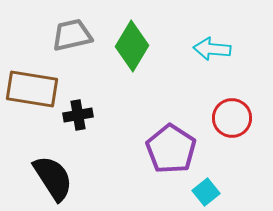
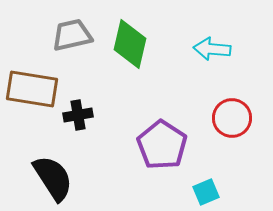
green diamond: moved 2 px left, 2 px up; rotated 18 degrees counterclockwise
purple pentagon: moved 9 px left, 4 px up
cyan square: rotated 16 degrees clockwise
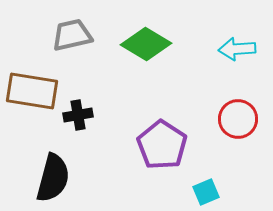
green diamond: moved 16 px right; rotated 72 degrees counterclockwise
cyan arrow: moved 25 px right; rotated 9 degrees counterclockwise
brown rectangle: moved 2 px down
red circle: moved 6 px right, 1 px down
black semicircle: rotated 48 degrees clockwise
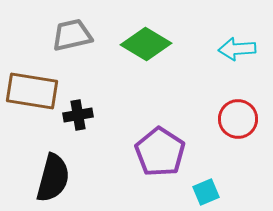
purple pentagon: moved 2 px left, 7 px down
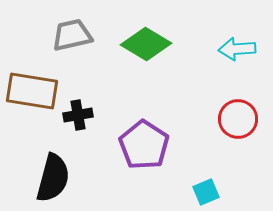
purple pentagon: moved 16 px left, 7 px up
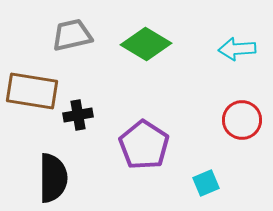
red circle: moved 4 px right, 1 px down
black semicircle: rotated 15 degrees counterclockwise
cyan square: moved 9 px up
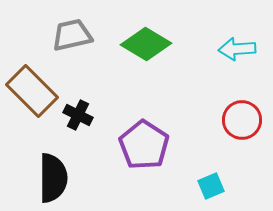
brown rectangle: rotated 36 degrees clockwise
black cross: rotated 36 degrees clockwise
cyan square: moved 5 px right, 3 px down
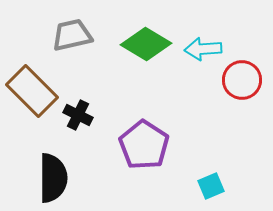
cyan arrow: moved 34 px left
red circle: moved 40 px up
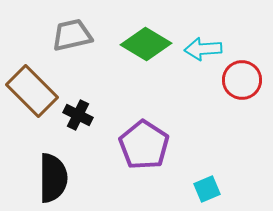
cyan square: moved 4 px left, 3 px down
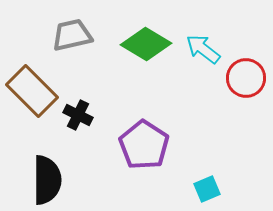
cyan arrow: rotated 42 degrees clockwise
red circle: moved 4 px right, 2 px up
black semicircle: moved 6 px left, 2 px down
